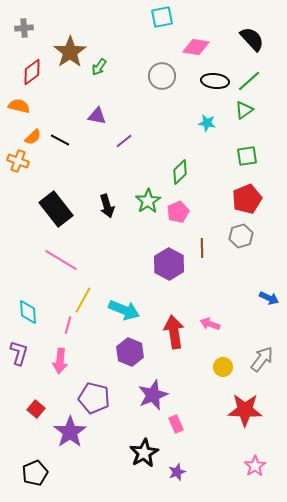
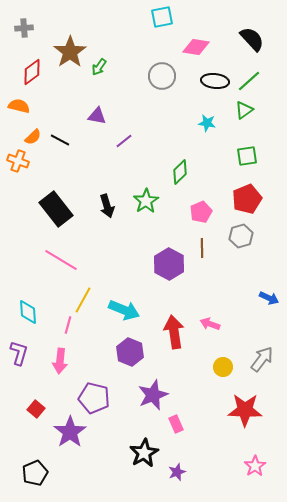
green star at (148, 201): moved 2 px left
pink pentagon at (178, 212): moved 23 px right
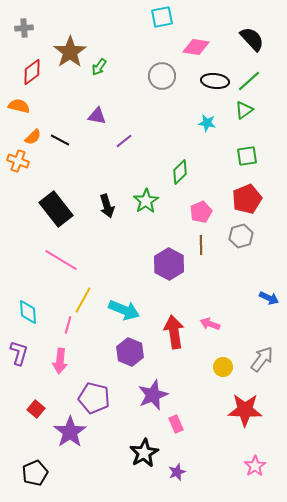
brown line at (202, 248): moved 1 px left, 3 px up
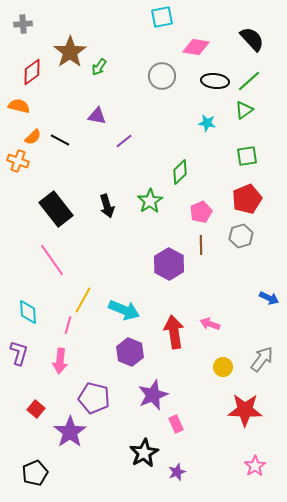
gray cross at (24, 28): moved 1 px left, 4 px up
green star at (146, 201): moved 4 px right
pink line at (61, 260): moved 9 px left; rotated 24 degrees clockwise
